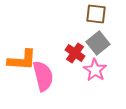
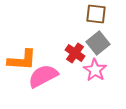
pink semicircle: rotated 104 degrees counterclockwise
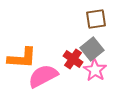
brown square: moved 5 px down; rotated 15 degrees counterclockwise
gray square: moved 6 px left, 6 px down
red cross: moved 2 px left, 6 px down
orange L-shape: moved 2 px up
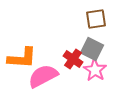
gray square: rotated 25 degrees counterclockwise
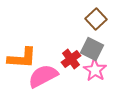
brown square: rotated 35 degrees counterclockwise
red cross: moved 2 px left; rotated 18 degrees clockwise
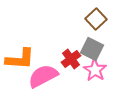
orange L-shape: moved 2 px left, 1 px down
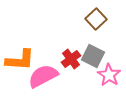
gray square: moved 1 px right, 7 px down
orange L-shape: moved 1 px down
pink star: moved 14 px right, 5 px down
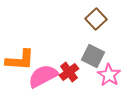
red cross: moved 2 px left, 13 px down
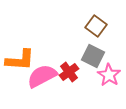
brown square: moved 7 px down; rotated 10 degrees counterclockwise
pink semicircle: moved 1 px left
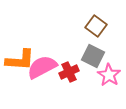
red cross: rotated 12 degrees clockwise
pink semicircle: moved 9 px up
